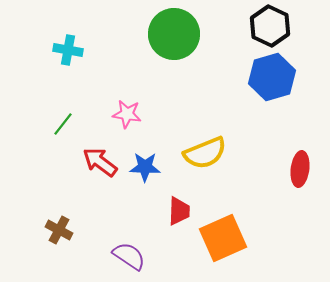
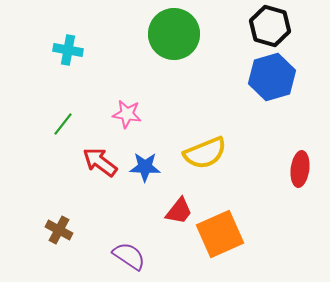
black hexagon: rotated 9 degrees counterclockwise
red trapezoid: rotated 36 degrees clockwise
orange square: moved 3 px left, 4 px up
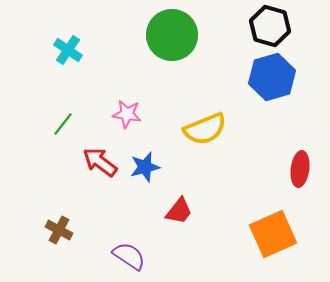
green circle: moved 2 px left, 1 px down
cyan cross: rotated 24 degrees clockwise
yellow semicircle: moved 24 px up
blue star: rotated 16 degrees counterclockwise
orange square: moved 53 px right
